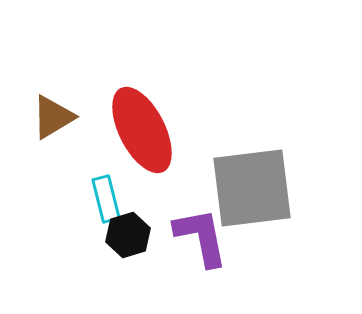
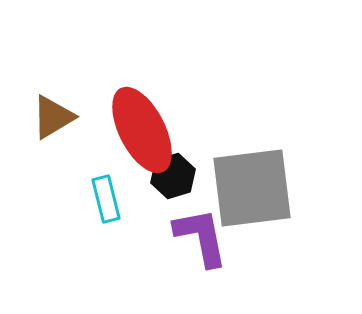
black hexagon: moved 45 px right, 59 px up
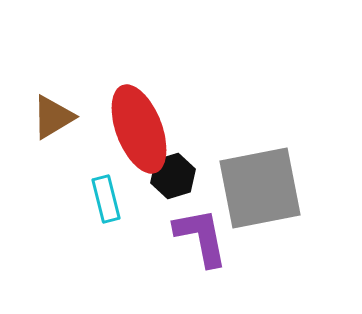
red ellipse: moved 3 px left, 1 px up; rotated 6 degrees clockwise
gray square: moved 8 px right; rotated 4 degrees counterclockwise
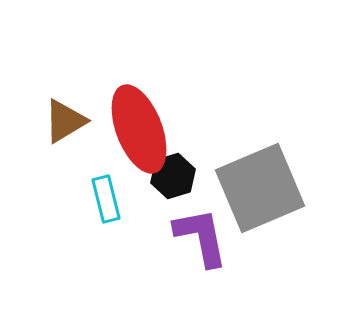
brown triangle: moved 12 px right, 4 px down
gray square: rotated 12 degrees counterclockwise
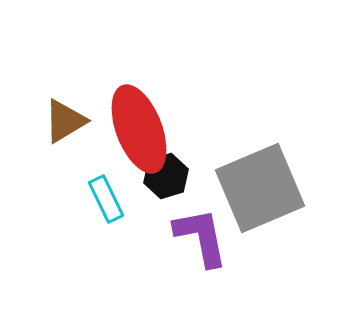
black hexagon: moved 7 px left
cyan rectangle: rotated 12 degrees counterclockwise
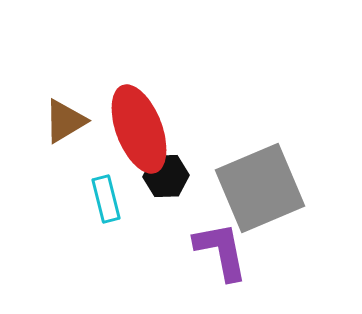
black hexagon: rotated 15 degrees clockwise
cyan rectangle: rotated 12 degrees clockwise
purple L-shape: moved 20 px right, 14 px down
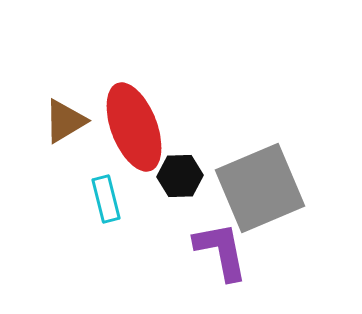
red ellipse: moved 5 px left, 2 px up
black hexagon: moved 14 px right
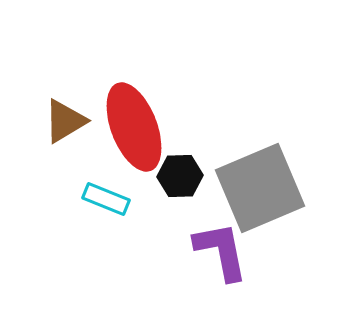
cyan rectangle: rotated 54 degrees counterclockwise
